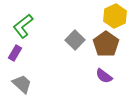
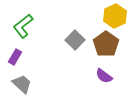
purple rectangle: moved 4 px down
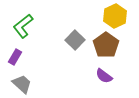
brown pentagon: moved 1 px down
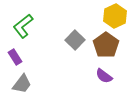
purple rectangle: rotated 63 degrees counterclockwise
gray trapezoid: rotated 85 degrees clockwise
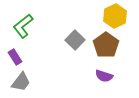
purple semicircle: rotated 18 degrees counterclockwise
gray trapezoid: moved 1 px left, 2 px up
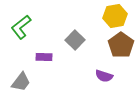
yellow hexagon: rotated 15 degrees clockwise
green L-shape: moved 2 px left, 1 px down
brown pentagon: moved 15 px right
purple rectangle: moved 29 px right; rotated 56 degrees counterclockwise
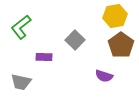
gray trapezoid: rotated 65 degrees clockwise
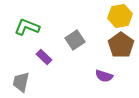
yellow hexagon: moved 5 px right
green L-shape: moved 6 px right; rotated 60 degrees clockwise
gray square: rotated 12 degrees clockwise
purple rectangle: rotated 42 degrees clockwise
gray trapezoid: rotated 90 degrees clockwise
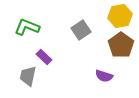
gray square: moved 6 px right, 10 px up
gray trapezoid: moved 7 px right, 6 px up
